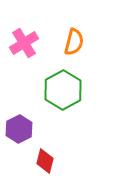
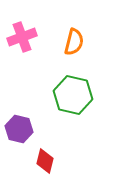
pink cross: moved 2 px left, 6 px up; rotated 12 degrees clockwise
green hexagon: moved 10 px right, 5 px down; rotated 18 degrees counterclockwise
purple hexagon: rotated 20 degrees counterclockwise
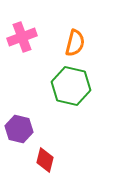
orange semicircle: moved 1 px right, 1 px down
green hexagon: moved 2 px left, 9 px up
red diamond: moved 1 px up
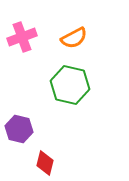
orange semicircle: moved 1 px left, 5 px up; rotated 48 degrees clockwise
green hexagon: moved 1 px left, 1 px up
red diamond: moved 3 px down
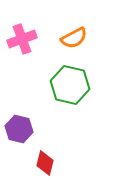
pink cross: moved 2 px down
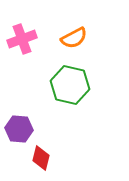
purple hexagon: rotated 8 degrees counterclockwise
red diamond: moved 4 px left, 5 px up
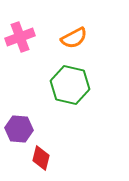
pink cross: moved 2 px left, 2 px up
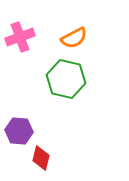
green hexagon: moved 4 px left, 6 px up
purple hexagon: moved 2 px down
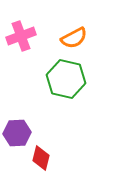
pink cross: moved 1 px right, 1 px up
purple hexagon: moved 2 px left, 2 px down; rotated 8 degrees counterclockwise
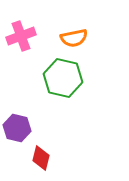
orange semicircle: rotated 16 degrees clockwise
green hexagon: moved 3 px left, 1 px up
purple hexagon: moved 5 px up; rotated 16 degrees clockwise
